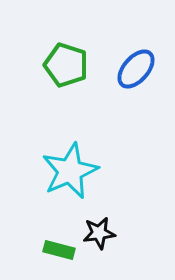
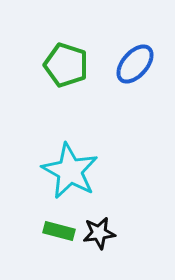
blue ellipse: moved 1 px left, 5 px up
cyan star: rotated 20 degrees counterclockwise
green rectangle: moved 19 px up
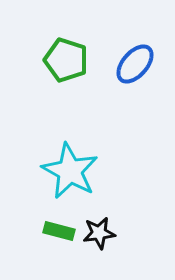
green pentagon: moved 5 px up
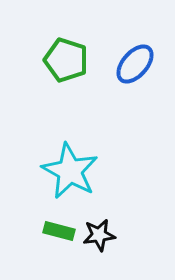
black star: moved 2 px down
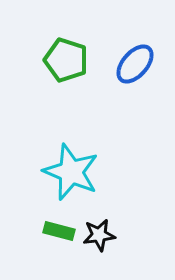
cyan star: moved 1 px right, 1 px down; rotated 6 degrees counterclockwise
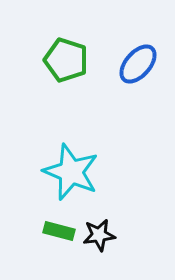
blue ellipse: moved 3 px right
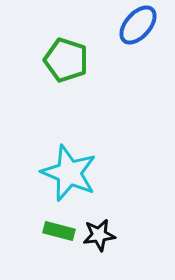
blue ellipse: moved 39 px up
cyan star: moved 2 px left, 1 px down
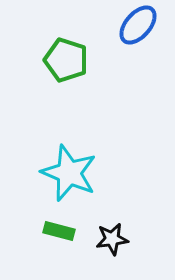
black star: moved 13 px right, 4 px down
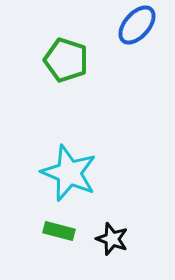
blue ellipse: moved 1 px left
black star: rotated 28 degrees clockwise
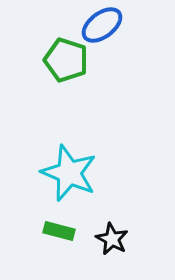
blue ellipse: moved 35 px left; rotated 12 degrees clockwise
black star: rotated 8 degrees clockwise
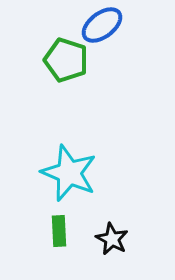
green rectangle: rotated 72 degrees clockwise
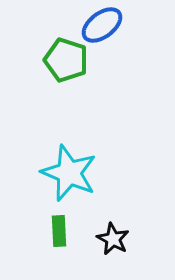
black star: moved 1 px right
